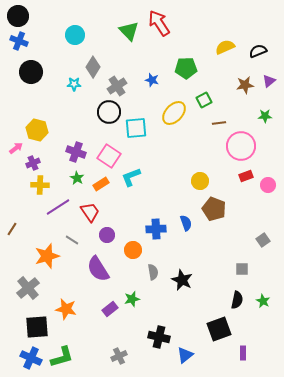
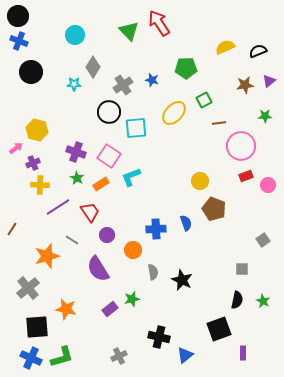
gray cross at (117, 86): moved 6 px right, 1 px up
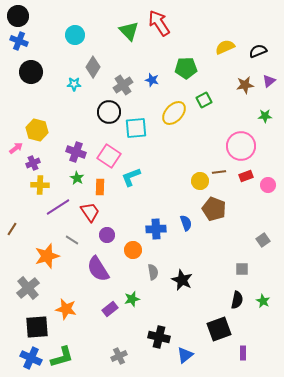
brown line at (219, 123): moved 49 px down
orange rectangle at (101, 184): moved 1 px left, 3 px down; rotated 56 degrees counterclockwise
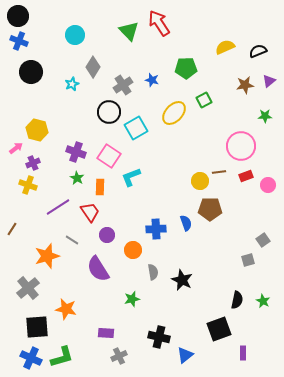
cyan star at (74, 84): moved 2 px left; rotated 24 degrees counterclockwise
cyan square at (136, 128): rotated 25 degrees counterclockwise
yellow cross at (40, 185): moved 12 px left; rotated 18 degrees clockwise
brown pentagon at (214, 209): moved 4 px left; rotated 20 degrees counterclockwise
gray square at (242, 269): moved 6 px right, 9 px up; rotated 16 degrees counterclockwise
purple rectangle at (110, 309): moved 4 px left, 24 px down; rotated 42 degrees clockwise
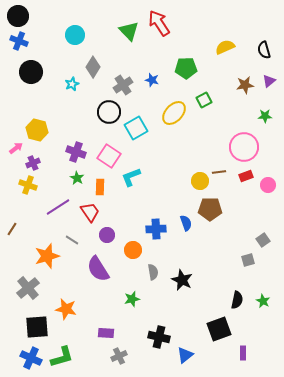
black semicircle at (258, 51): moved 6 px right, 1 px up; rotated 84 degrees counterclockwise
pink circle at (241, 146): moved 3 px right, 1 px down
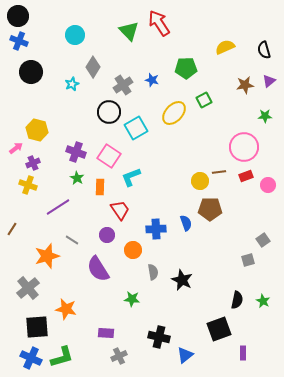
red trapezoid at (90, 212): moved 30 px right, 2 px up
green star at (132, 299): rotated 21 degrees clockwise
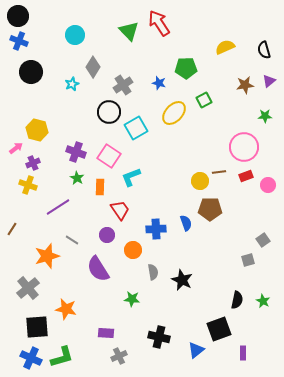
blue star at (152, 80): moved 7 px right, 3 px down
blue triangle at (185, 355): moved 11 px right, 5 px up
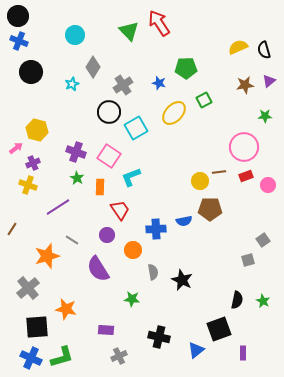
yellow semicircle at (225, 47): moved 13 px right
blue semicircle at (186, 223): moved 2 px left, 2 px up; rotated 98 degrees clockwise
purple rectangle at (106, 333): moved 3 px up
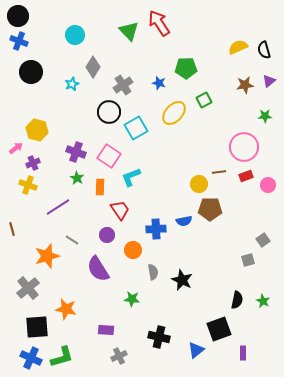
yellow circle at (200, 181): moved 1 px left, 3 px down
brown line at (12, 229): rotated 48 degrees counterclockwise
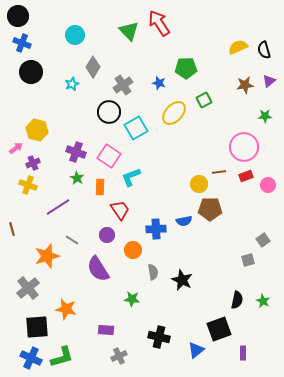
blue cross at (19, 41): moved 3 px right, 2 px down
